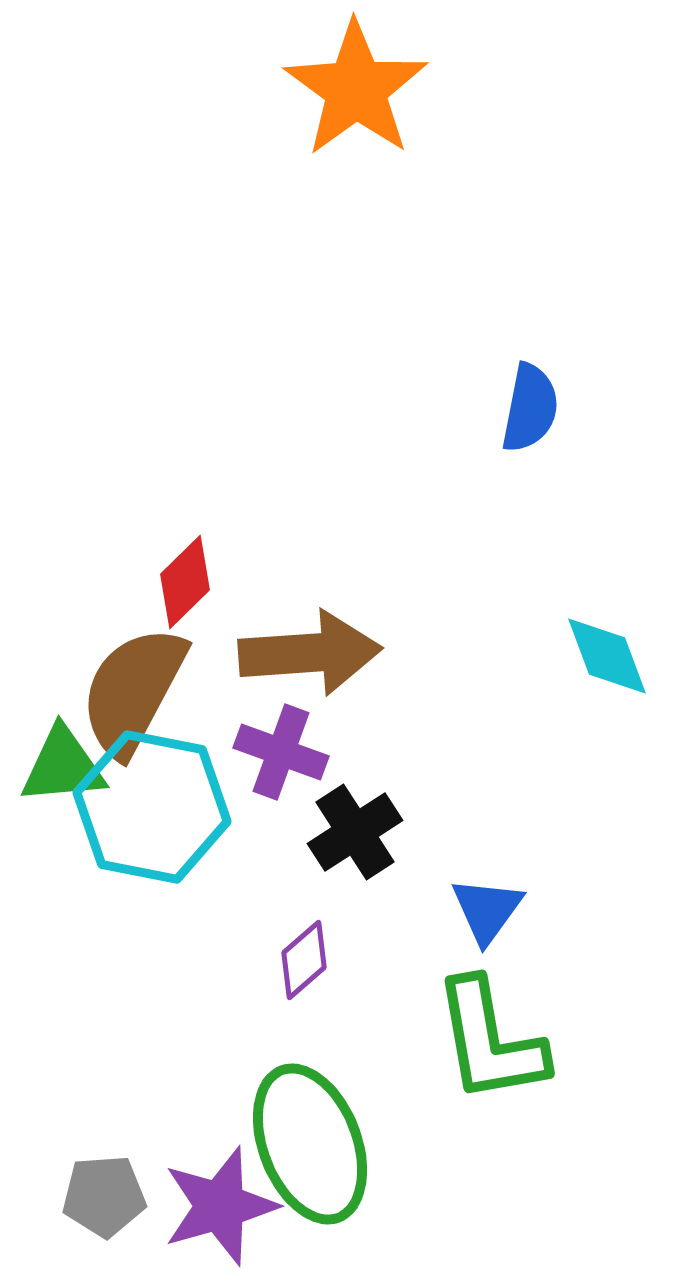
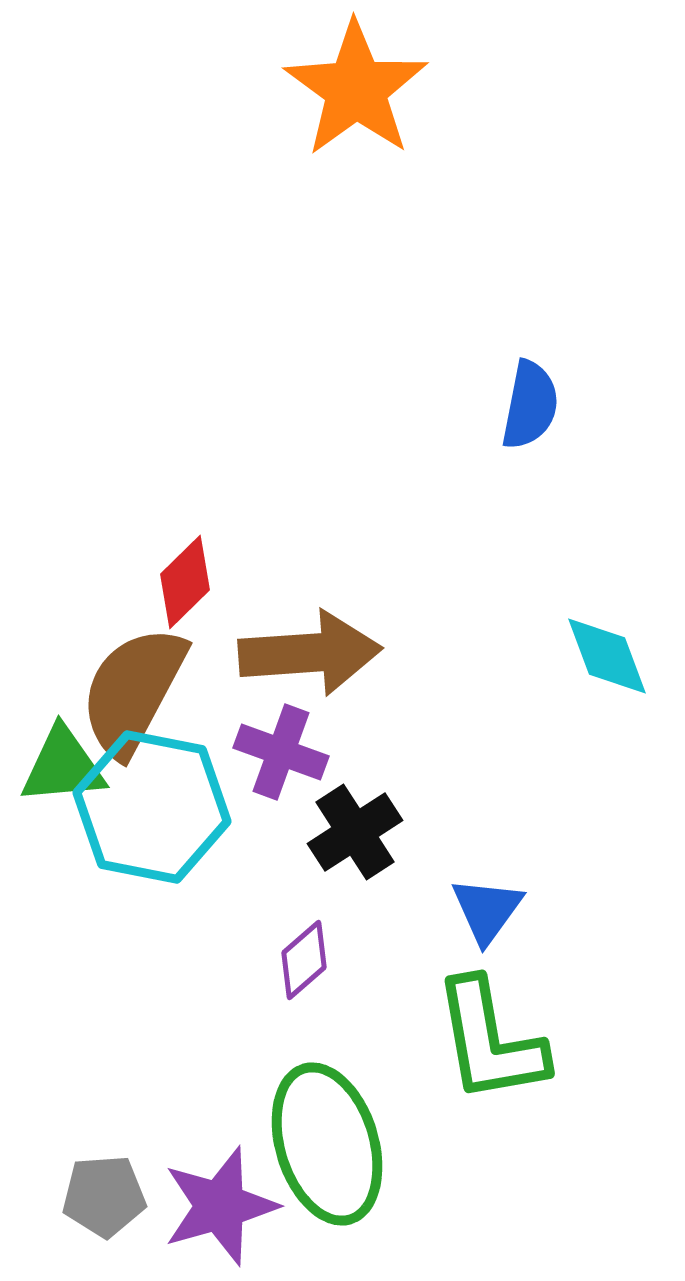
blue semicircle: moved 3 px up
green ellipse: moved 17 px right; rotated 4 degrees clockwise
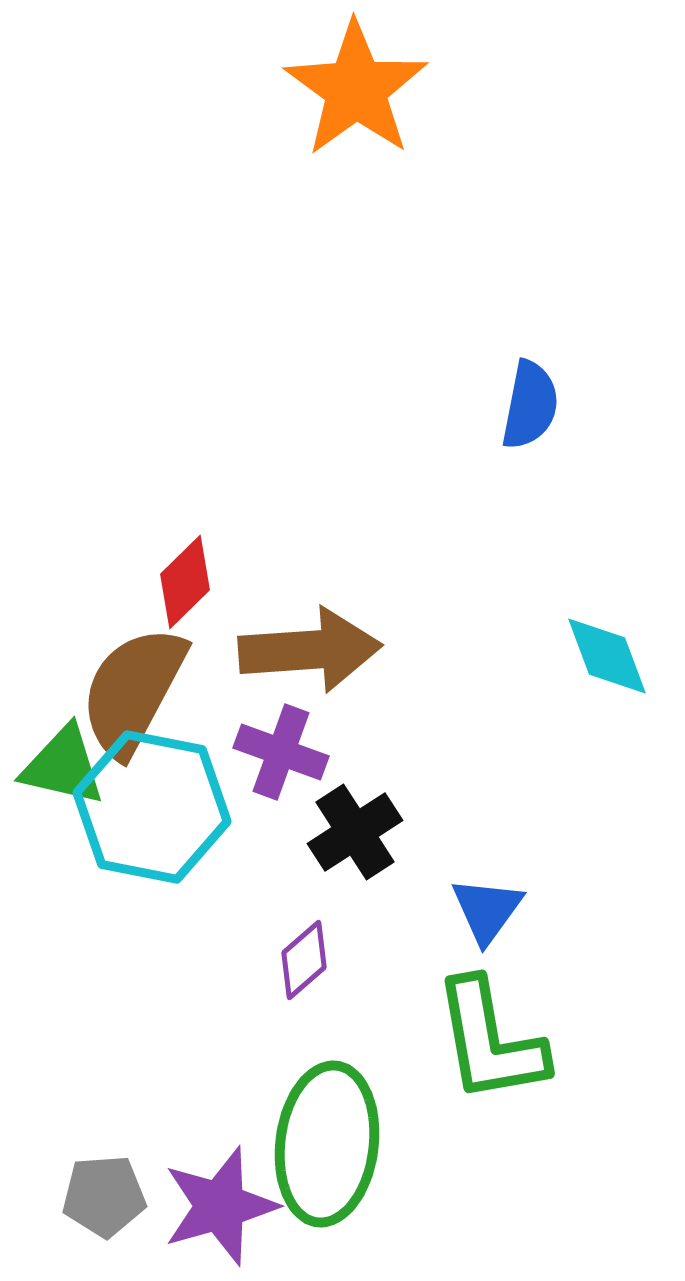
brown arrow: moved 3 px up
green triangle: rotated 18 degrees clockwise
green ellipse: rotated 24 degrees clockwise
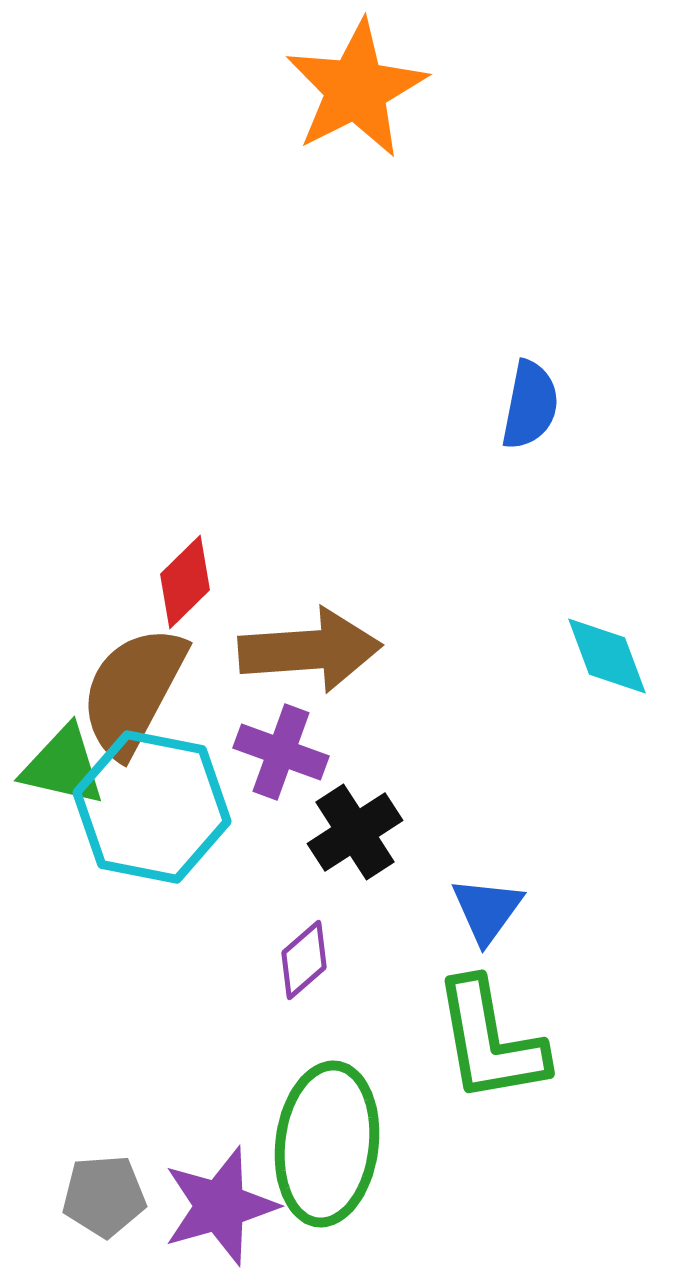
orange star: rotated 9 degrees clockwise
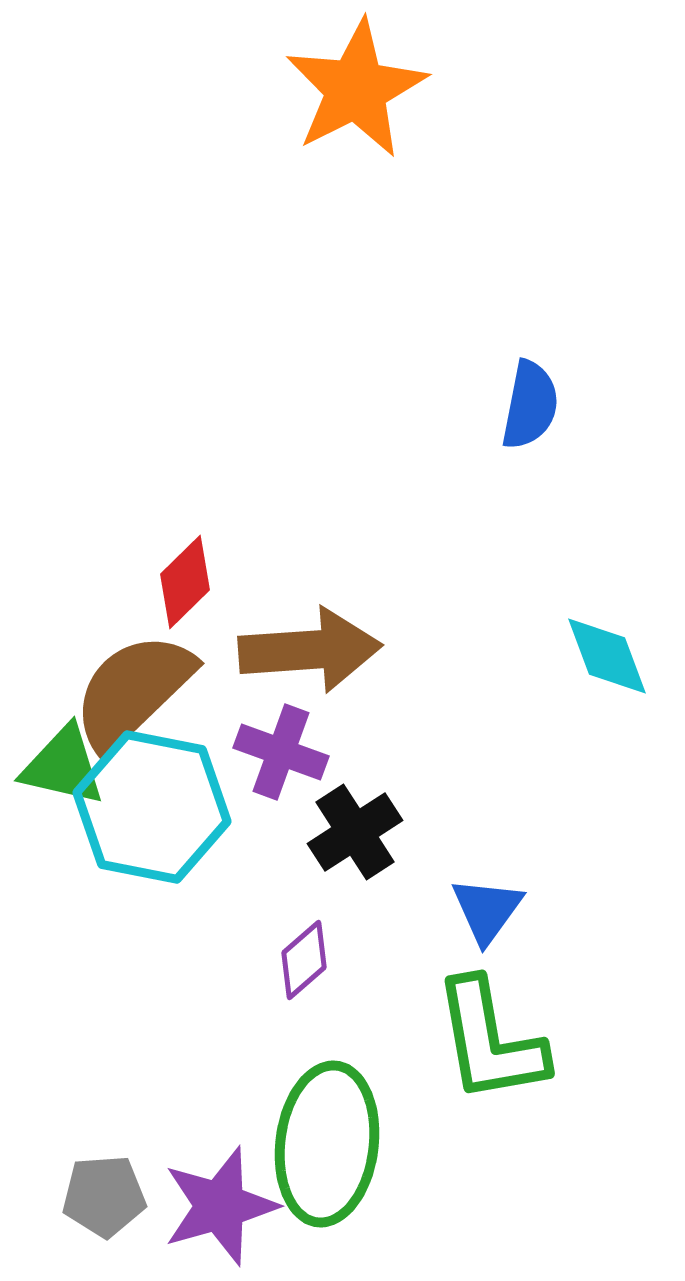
brown semicircle: rotated 18 degrees clockwise
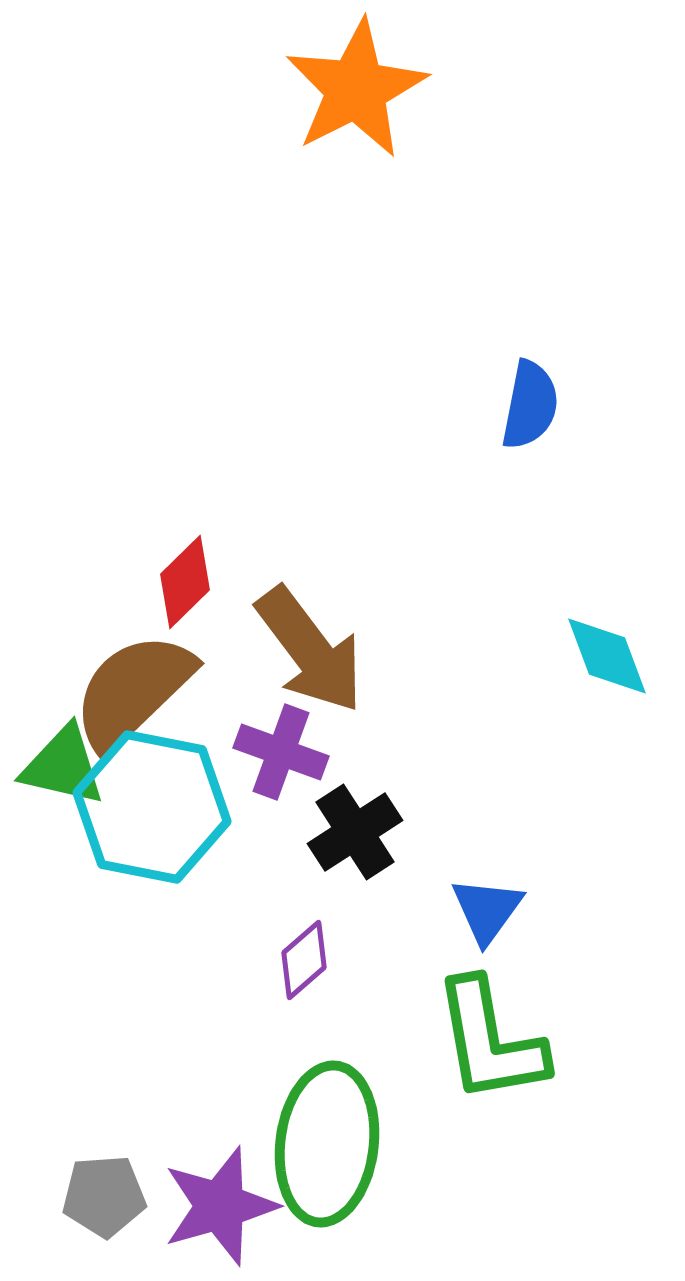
brown arrow: rotated 57 degrees clockwise
